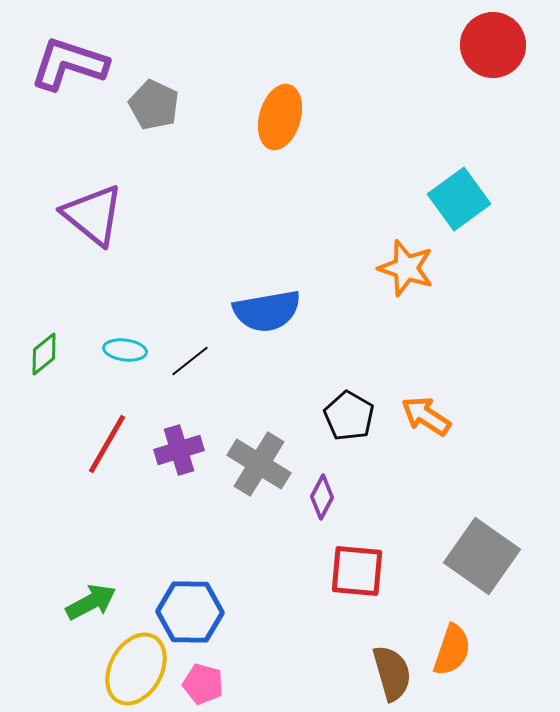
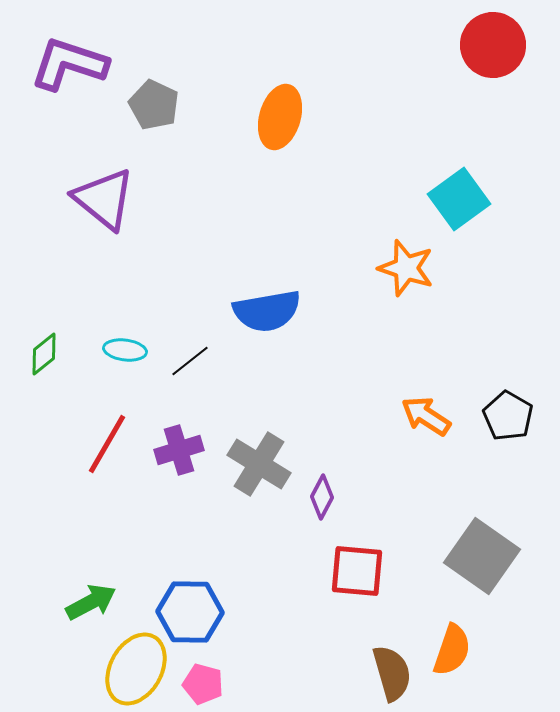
purple triangle: moved 11 px right, 16 px up
black pentagon: moved 159 px right
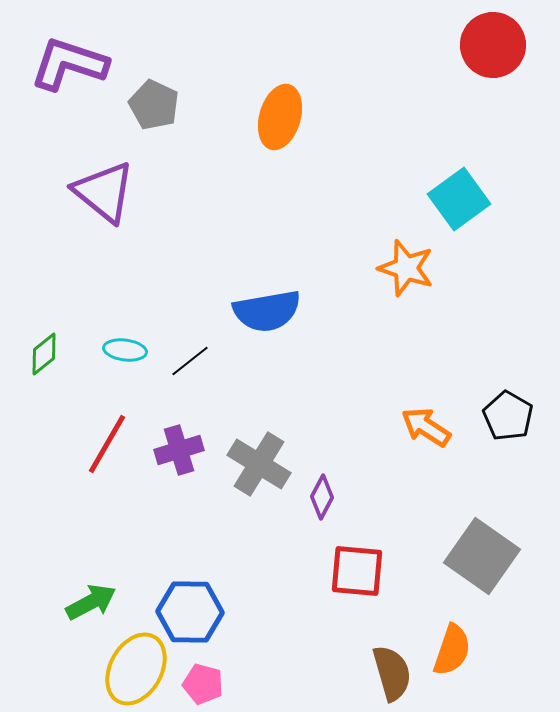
purple triangle: moved 7 px up
orange arrow: moved 11 px down
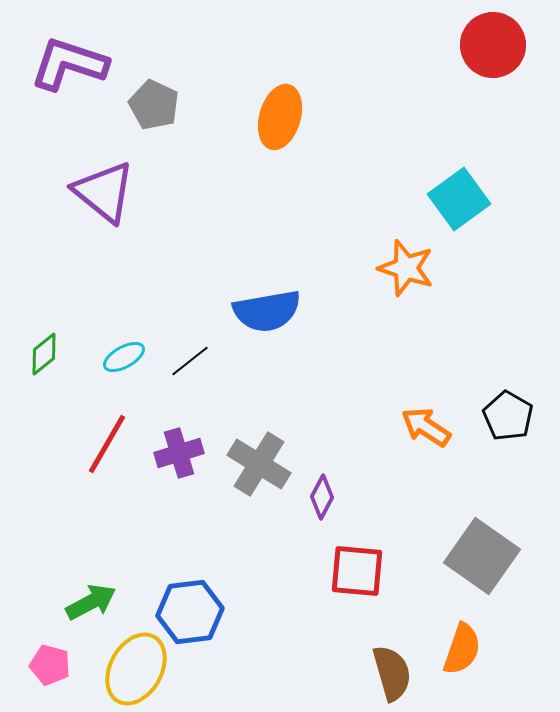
cyan ellipse: moved 1 px left, 7 px down; rotated 36 degrees counterclockwise
purple cross: moved 3 px down
blue hexagon: rotated 8 degrees counterclockwise
orange semicircle: moved 10 px right, 1 px up
pink pentagon: moved 153 px left, 19 px up
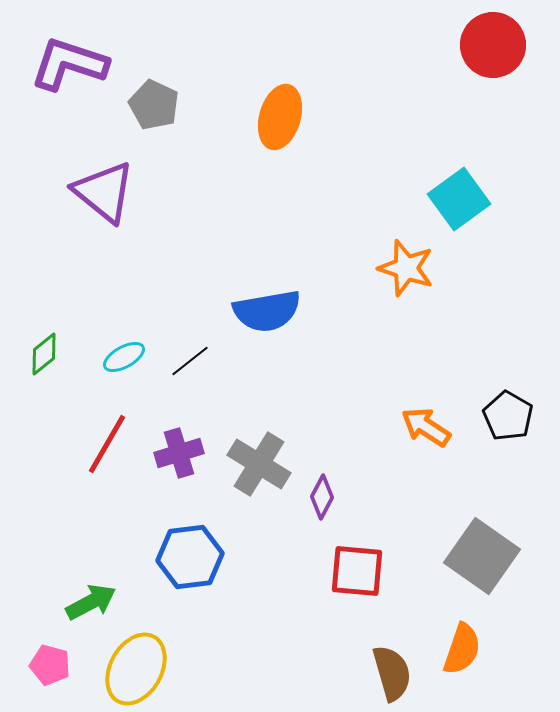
blue hexagon: moved 55 px up
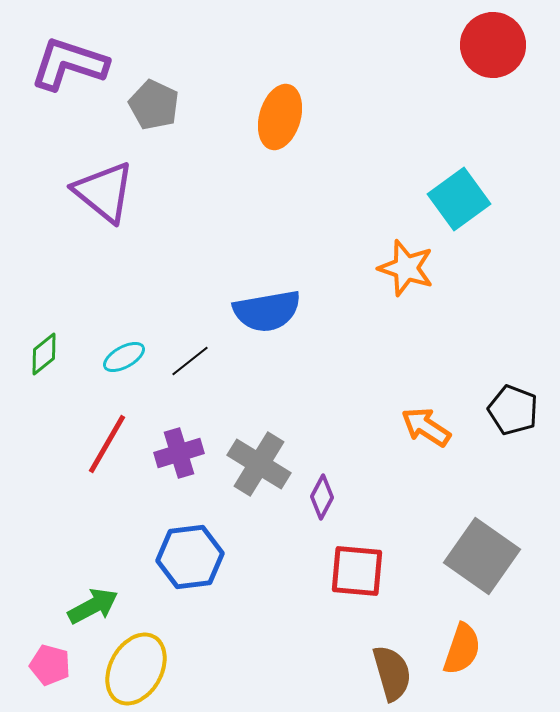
black pentagon: moved 5 px right, 6 px up; rotated 9 degrees counterclockwise
green arrow: moved 2 px right, 4 px down
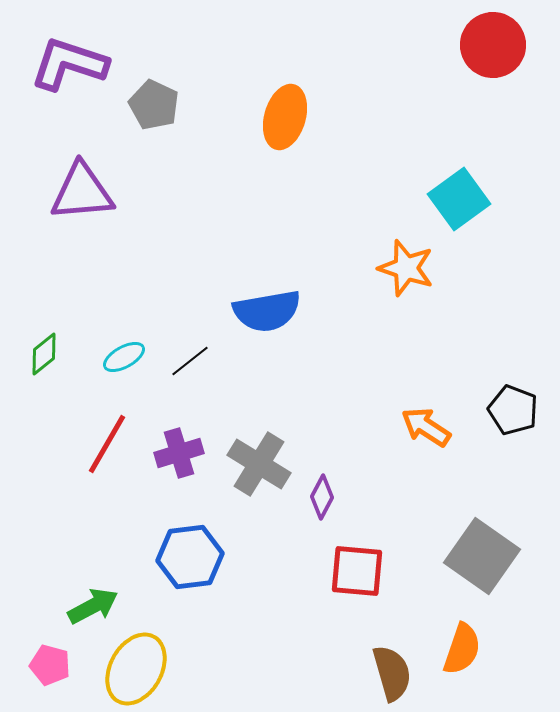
orange ellipse: moved 5 px right
purple triangle: moved 22 px left; rotated 44 degrees counterclockwise
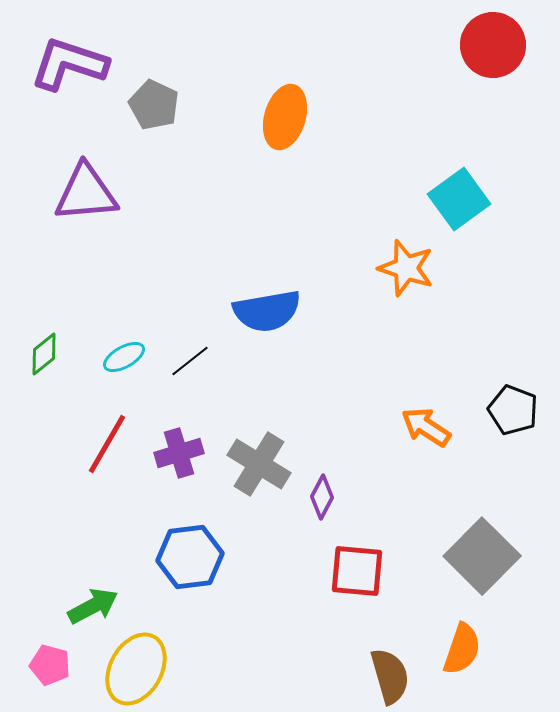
purple triangle: moved 4 px right, 1 px down
gray square: rotated 10 degrees clockwise
brown semicircle: moved 2 px left, 3 px down
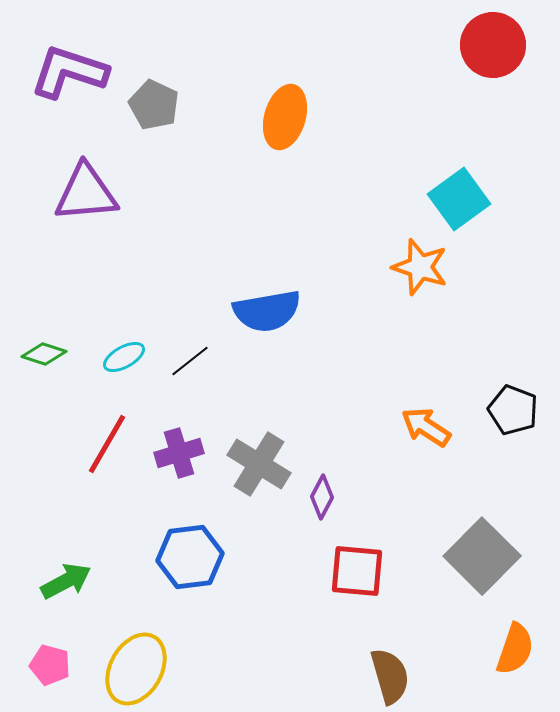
purple L-shape: moved 8 px down
orange star: moved 14 px right, 1 px up
green diamond: rotated 57 degrees clockwise
green arrow: moved 27 px left, 25 px up
orange semicircle: moved 53 px right
